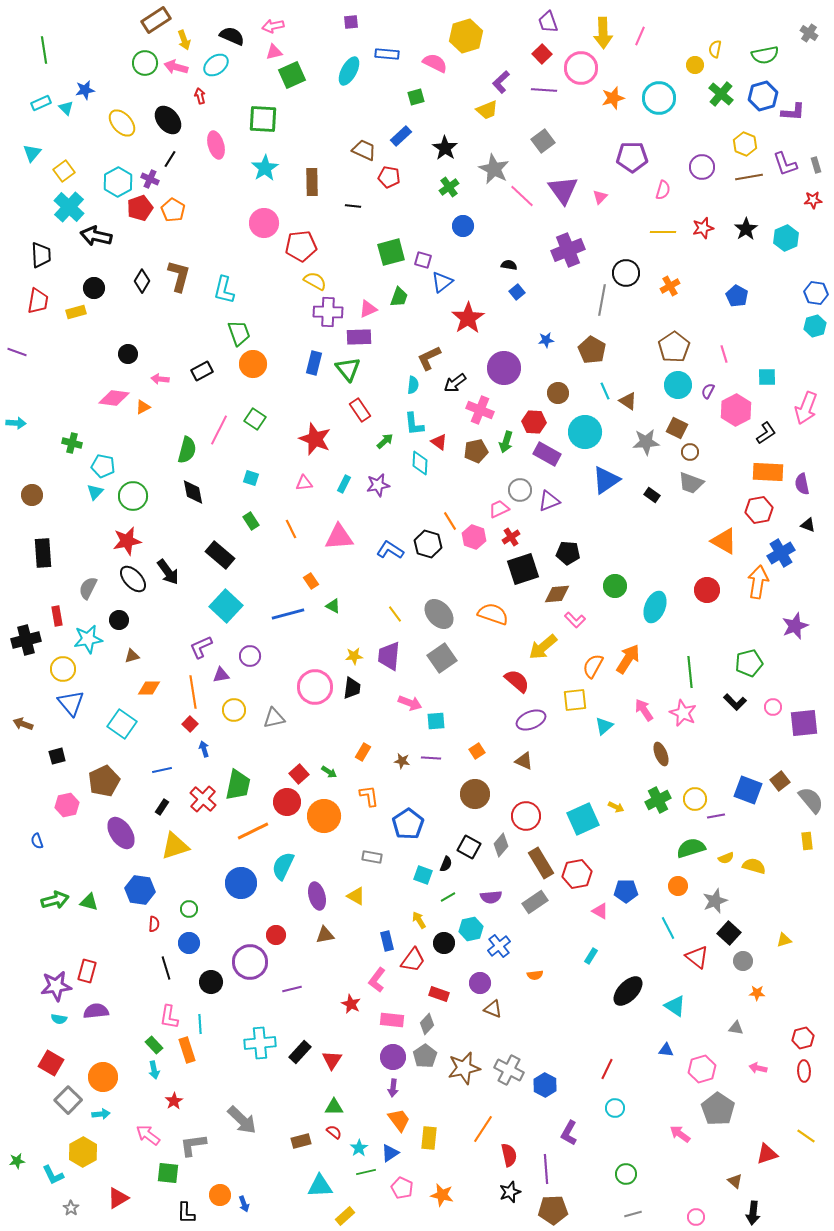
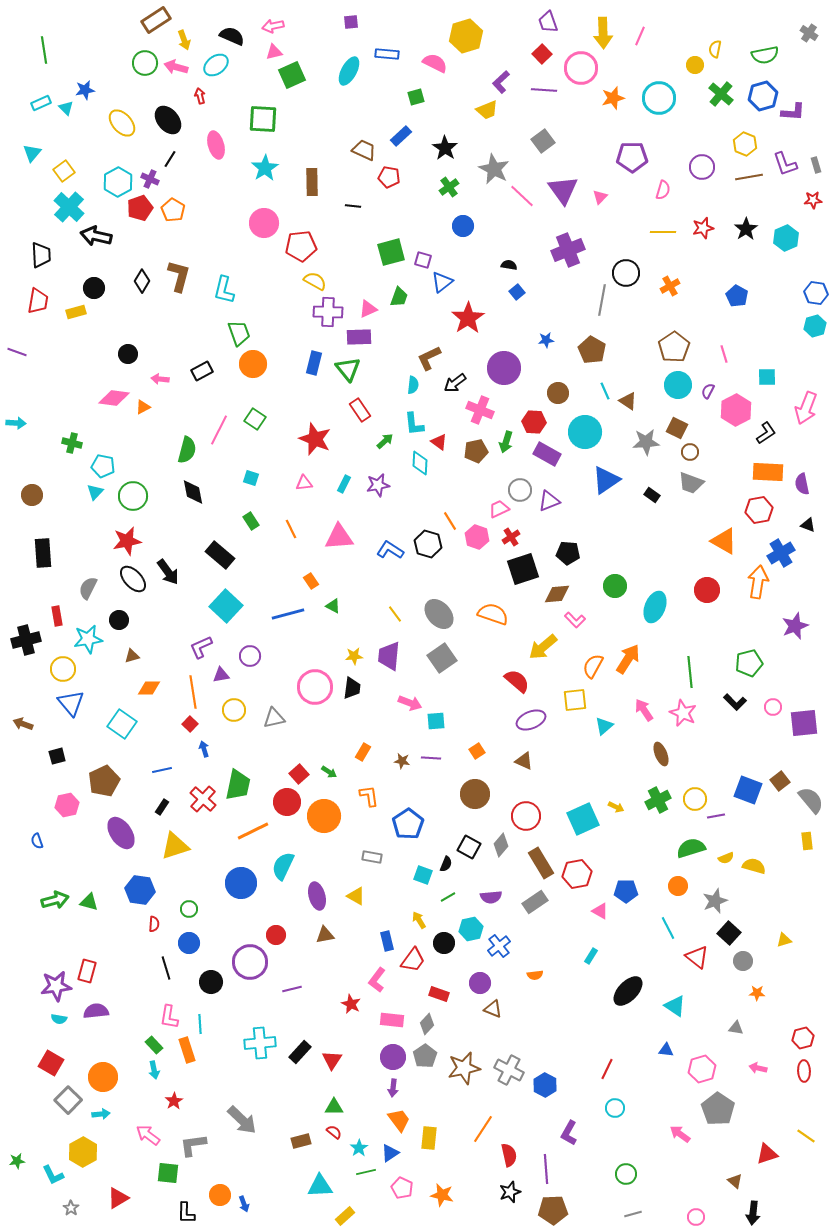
pink hexagon at (474, 537): moved 3 px right
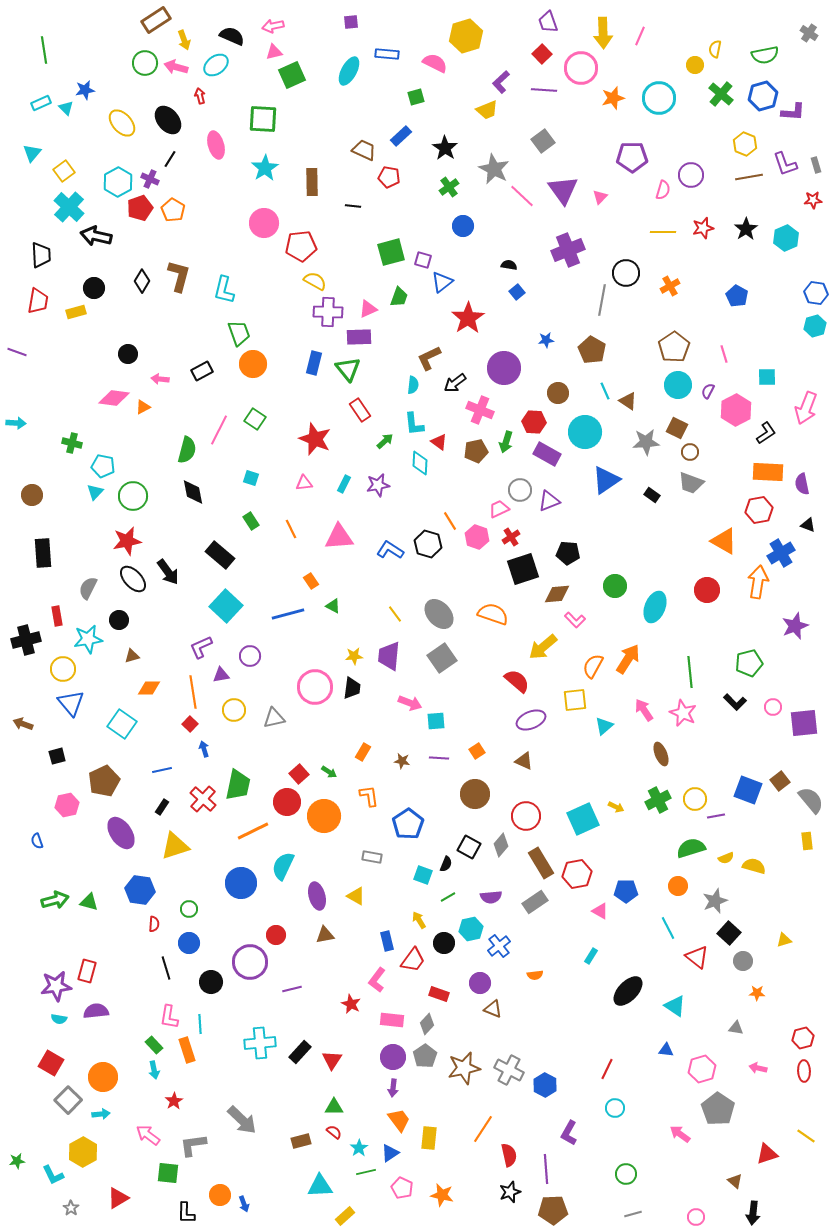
purple circle at (702, 167): moved 11 px left, 8 px down
purple line at (431, 758): moved 8 px right
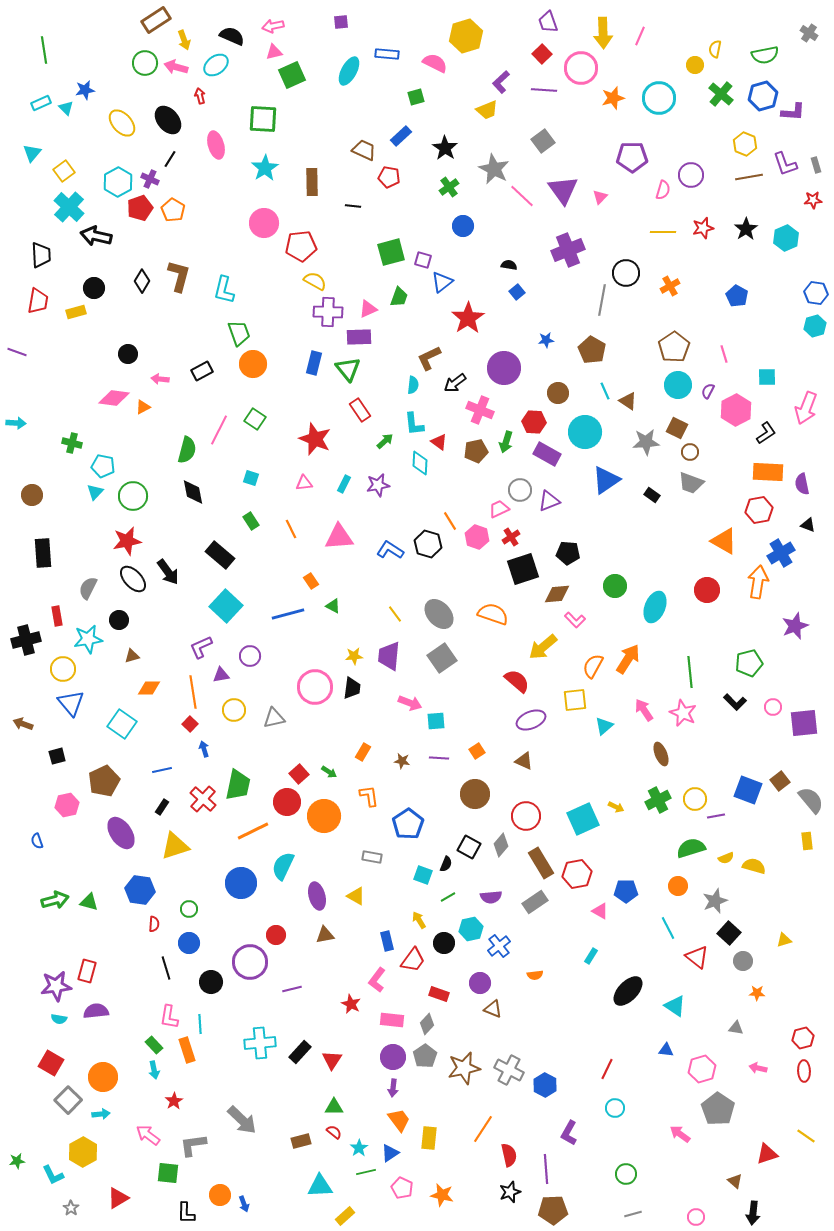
purple square at (351, 22): moved 10 px left
